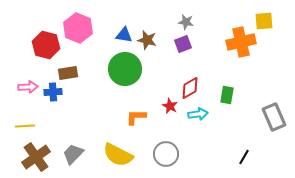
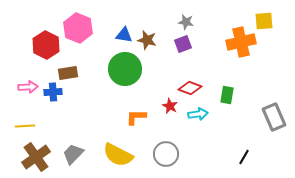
red hexagon: rotated 12 degrees clockwise
red diamond: rotated 50 degrees clockwise
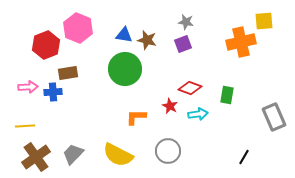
red hexagon: rotated 12 degrees clockwise
gray circle: moved 2 px right, 3 px up
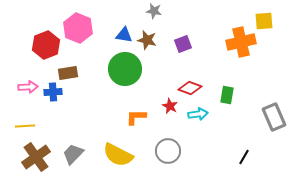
gray star: moved 32 px left, 11 px up
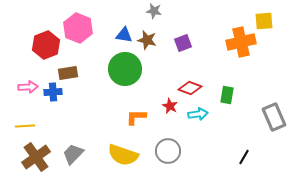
purple square: moved 1 px up
yellow semicircle: moved 5 px right; rotated 8 degrees counterclockwise
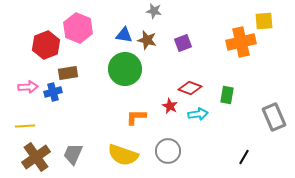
blue cross: rotated 12 degrees counterclockwise
gray trapezoid: rotated 20 degrees counterclockwise
